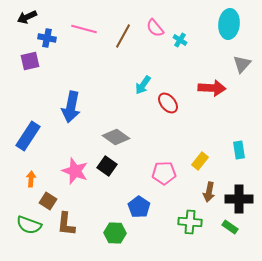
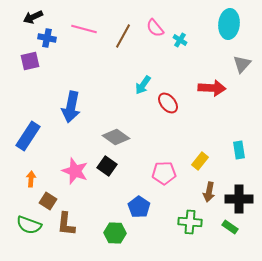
black arrow: moved 6 px right
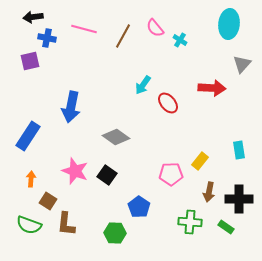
black arrow: rotated 18 degrees clockwise
black square: moved 9 px down
pink pentagon: moved 7 px right, 1 px down
green rectangle: moved 4 px left
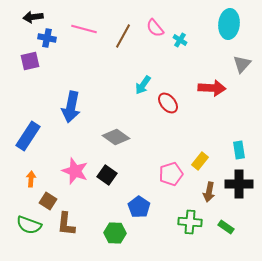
pink pentagon: rotated 15 degrees counterclockwise
black cross: moved 15 px up
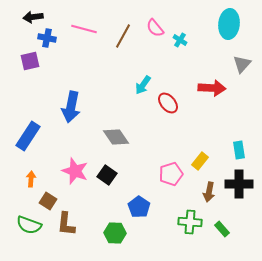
gray diamond: rotated 20 degrees clockwise
green rectangle: moved 4 px left, 2 px down; rotated 14 degrees clockwise
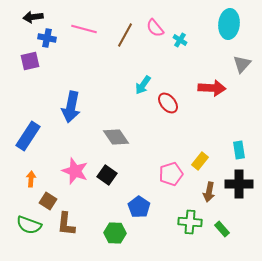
brown line: moved 2 px right, 1 px up
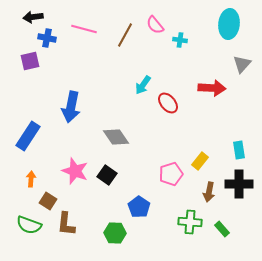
pink semicircle: moved 3 px up
cyan cross: rotated 24 degrees counterclockwise
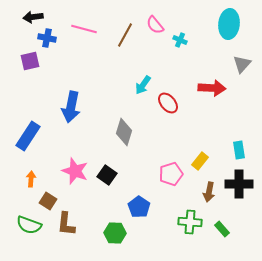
cyan cross: rotated 16 degrees clockwise
gray diamond: moved 8 px right, 5 px up; rotated 52 degrees clockwise
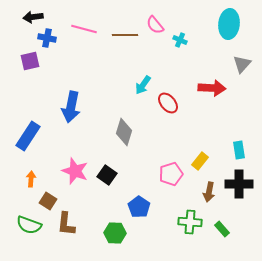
brown line: rotated 60 degrees clockwise
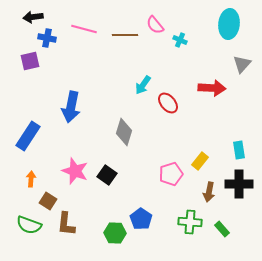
blue pentagon: moved 2 px right, 12 px down
